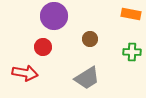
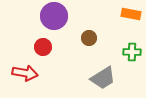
brown circle: moved 1 px left, 1 px up
gray trapezoid: moved 16 px right
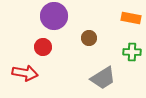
orange rectangle: moved 4 px down
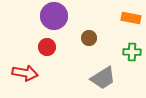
red circle: moved 4 px right
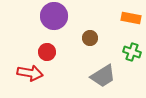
brown circle: moved 1 px right
red circle: moved 5 px down
green cross: rotated 18 degrees clockwise
red arrow: moved 5 px right
gray trapezoid: moved 2 px up
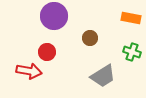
red arrow: moved 1 px left, 2 px up
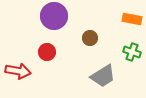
orange rectangle: moved 1 px right, 1 px down
red arrow: moved 11 px left
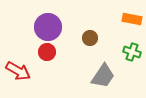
purple circle: moved 6 px left, 11 px down
red arrow: rotated 20 degrees clockwise
gray trapezoid: rotated 24 degrees counterclockwise
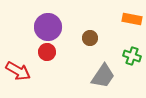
green cross: moved 4 px down
